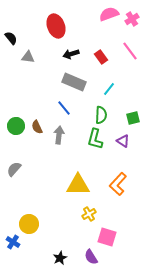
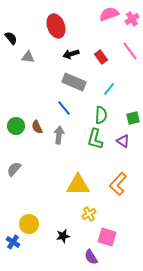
black star: moved 3 px right, 22 px up; rotated 16 degrees clockwise
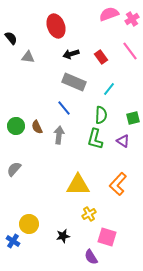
blue cross: moved 1 px up
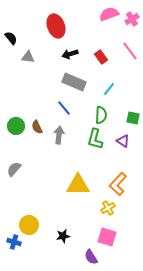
black arrow: moved 1 px left
green square: rotated 24 degrees clockwise
yellow cross: moved 19 px right, 6 px up
yellow circle: moved 1 px down
blue cross: moved 1 px right, 1 px down; rotated 16 degrees counterclockwise
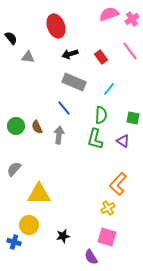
yellow triangle: moved 39 px left, 9 px down
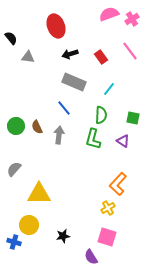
green L-shape: moved 2 px left
